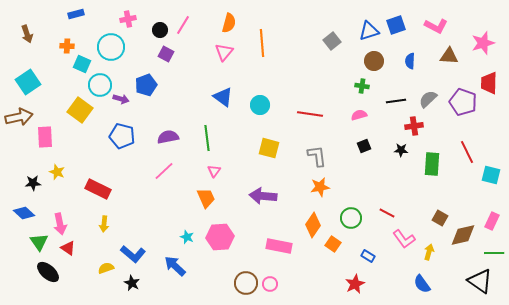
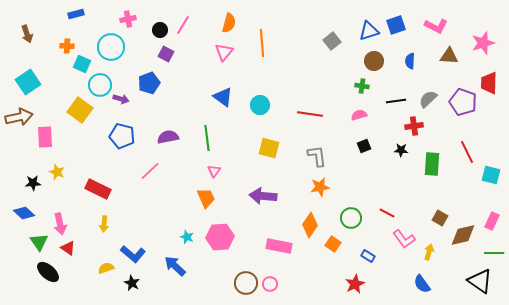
blue pentagon at (146, 85): moved 3 px right, 2 px up
pink line at (164, 171): moved 14 px left
orange diamond at (313, 225): moved 3 px left
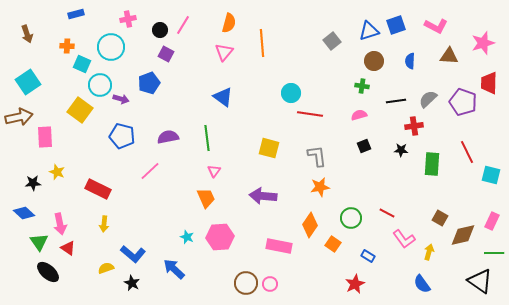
cyan circle at (260, 105): moved 31 px right, 12 px up
blue arrow at (175, 266): moved 1 px left, 3 px down
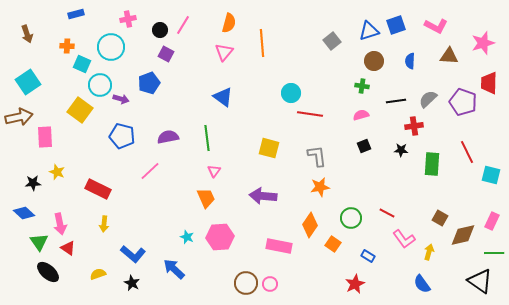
pink semicircle at (359, 115): moved 2 px right
yellow semicircle at (106, 268): moved 8 px left, 6 px down
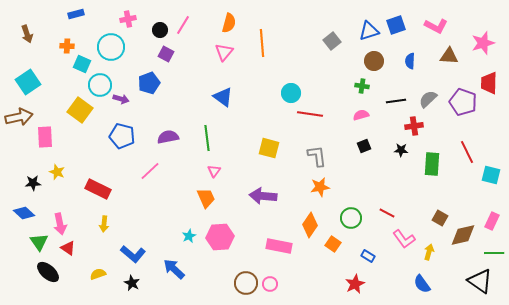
cyan star at (187, 237): moved 2 px right, 1 px up; rotated 24 degrees clockwise
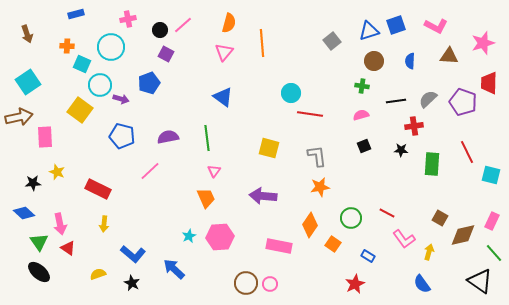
pink line at (183, 25): rotated 18 degrees clockwise
green line at (494, 253): rotated 48 degrees clockwise
black ellipse at (48, 272): moved 9 px left
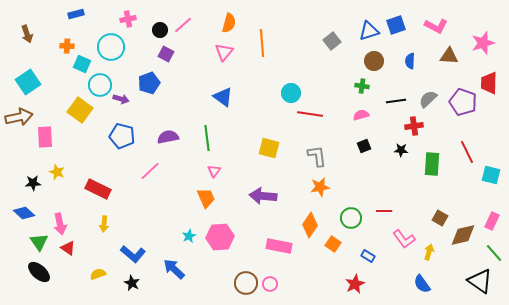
red line at (387, 213): moved 3 px left, 2 px up; rotated 28 degrees counterclockwise
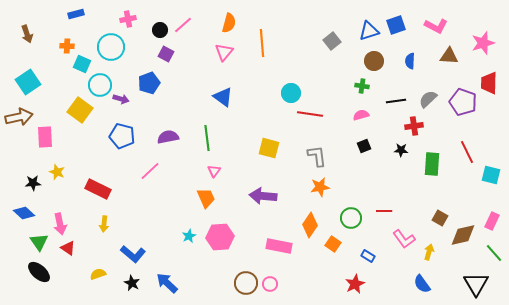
blue arrow at (174, 269): moved 7 px left, 14 px down
black triangle at (480, 281): moved 4 px left, 3 px down; rotated 24 degrees clockwise
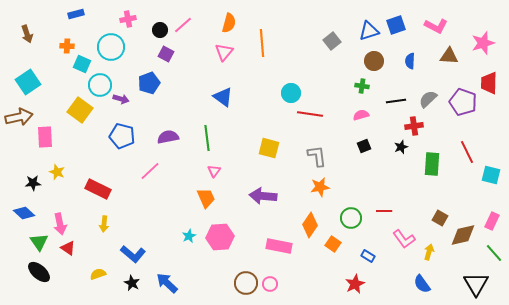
black star at (401, 150): moved 3 px up; rotated 24 degrees counterclockwise
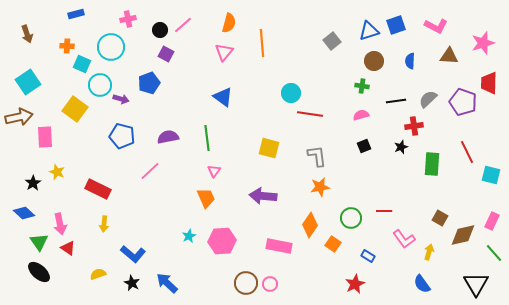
yellow square at (80, 110): moved 5 px left, 1 px up
black star at (33, 183): rotated 28 degrees counterclockwise
pink hexagon at (220, 237): moved 2 px right, 4 px down
